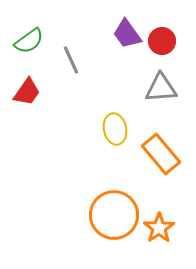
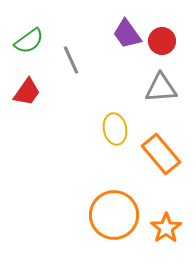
orange star: moved 7 px right
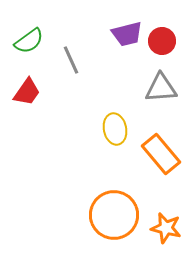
purple trapezoid: rotated 68 degrees counterclockwise
orange star: rotated 24 degrees counterclockwise
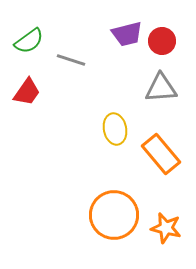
gray line: rotated 48 degrees counterclockwise
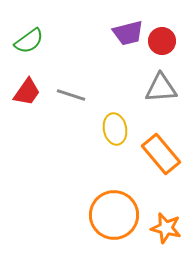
purple trapezoid: moved 1 px right, 1 px up
gray line: moved 35 px down
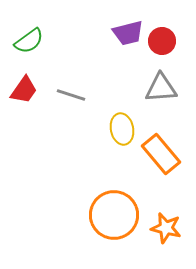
red trapezoid: moved 3 px left, 2 px up
yellow ellipse: moved 7 px right
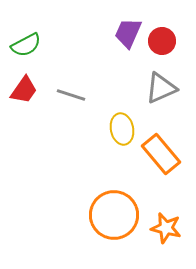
purple trapezoid: rotated 128 degrees clockwise
green semicircle: moved 3 px left, 4 px down; rotated 8 degrees clockwise
gray triangle: rotated 20 degrees counterclockwise
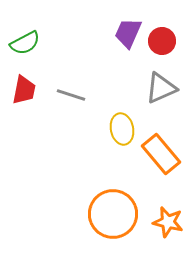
green semicircle: moved 1 px left, 2 px up
red trapezoid: rotated 24 degrees counterclockwise
orange circle: moved 1 px left, 1 px up
orange star: moved 2 px right, 6 px up
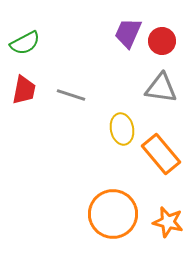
gray triangle: rotated 32 degrees clockwise
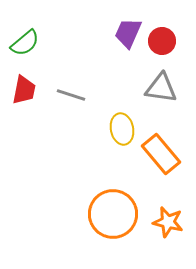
green semicircle: rotated 12 degrees counterclockwise
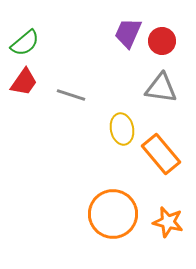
red trapezoid: moved 8 px up; rotated 24 degrees clockwise
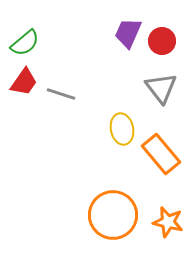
gray triangle: rotated 44 degrees clockwise
gray line: moved 10 px left, 1 px up
orange circle: moved 1 px down
